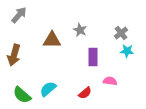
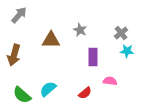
brown triangle: moved 1 px left
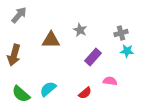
gray cross: rotated 24 degrees clockwise
purple rectangle: rotated 42 degrees clockwise
green semicircle: moved 1 px left, 1 px up
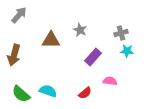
cyan semicircle: moved 2 px down; rotated 60 degrees clockwise
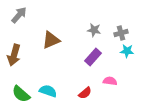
gray star: moved 14 px right; rotated 16 degrees counterclockwise
brown triangle: rotated 24 degrees counterclockwise
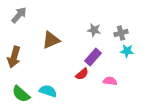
brown arrow: moved 2 px down
red semicircle: moved 3 px left, 19 px up
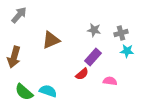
green semicircle: moved 3 px right, 2 px up
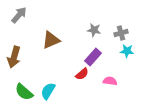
cyan semicircle: rotated 78 degrees counterclockwise
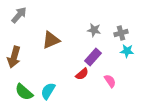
pink semicircle: rotated 48 degrees clockwise
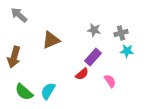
gray arrow: rotated 90 degrees counterclockwise
